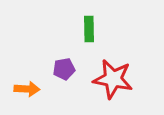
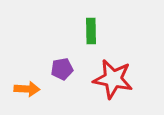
green rectangle: moved 2 px right, 2 px down
purple pentagon: moved 2 px left
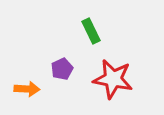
green rectangle: rotated 25 degrees counterclockwise
purple pentagon: rotated 15 degrees counterclockwise
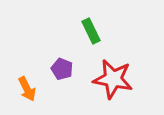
purple pentagon: rotated 25 degrees counterclockwise
orange arrow: rotated 60 degrees clockwise
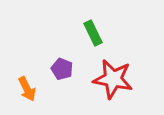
green rectangle: moved 2 px right, 2 px down
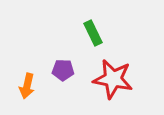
purple pentagon: moved 1 px right, 1 px down; rotated 20 degrees counterclockwise
orange arrow: moved 3 px up; rotated 40 degrees clockwise
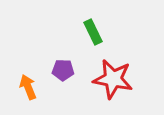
green rectangle: moved 1 px up
orange arrow: moved 1 px right, 1 px down; rotated 145 degrees clockwise
